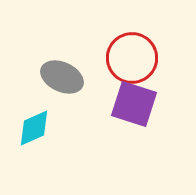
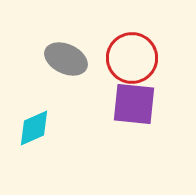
gray ellipse: moved 4 px right, 18 px up
purple square: rotated 12 degrees counterclockwise
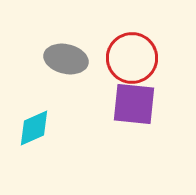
gray ellipse: rotated 12 degrees counterclockwise
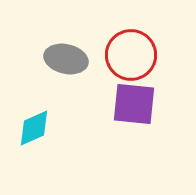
red circle: moved 1 px left, 3 px up
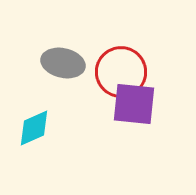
red circle: moved 10 px left, 17 px down
gray ellipse: moved 3 px left, 4 px down
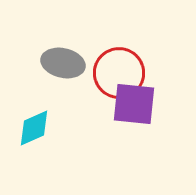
red circle: moved 2 px left, 1 px down
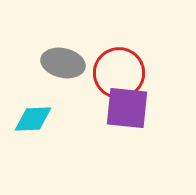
purple square: moved 7 px left, 4 px down
cyan diamond: moved 1 px left, 9 px up; rotated 21 degrees clockwise
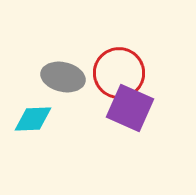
gray ellipse: moved 14 px down
purple square: moved 3 px right; rotated 18 degrees clockwise
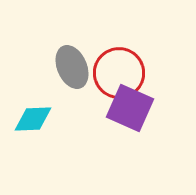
gray ellipse: moved 9 px right, 10 px up; rotated 54 degrees clockwise
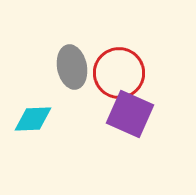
gray ellipse: rotated 12 degrees clockwise
purple square: moved 6 px down
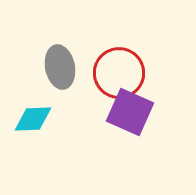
gray ellipse: moved 12 px left
purple square: moved 2 px up
